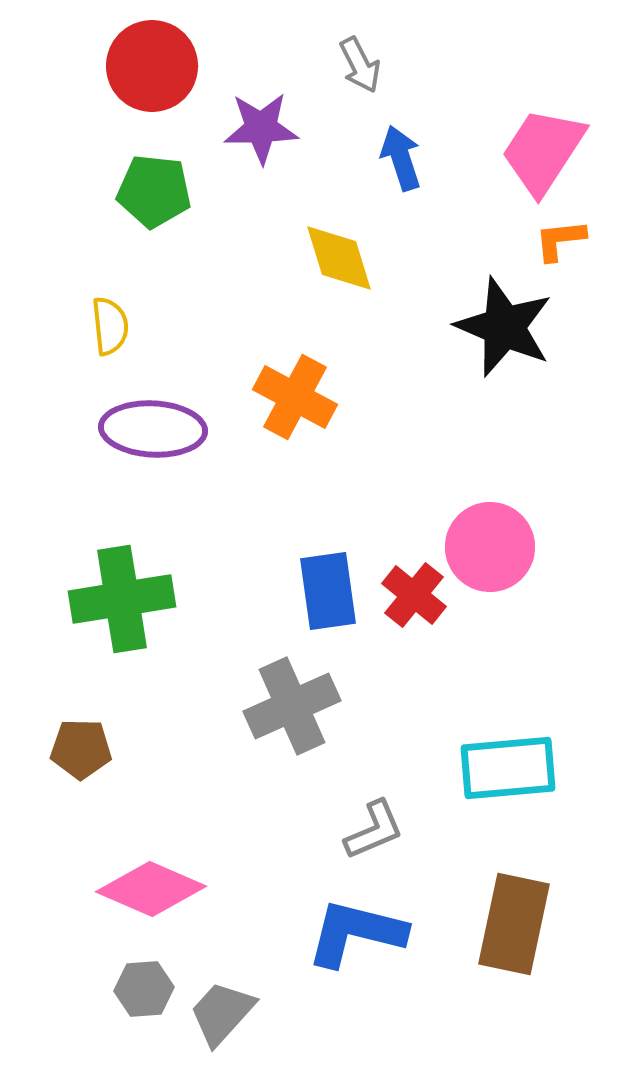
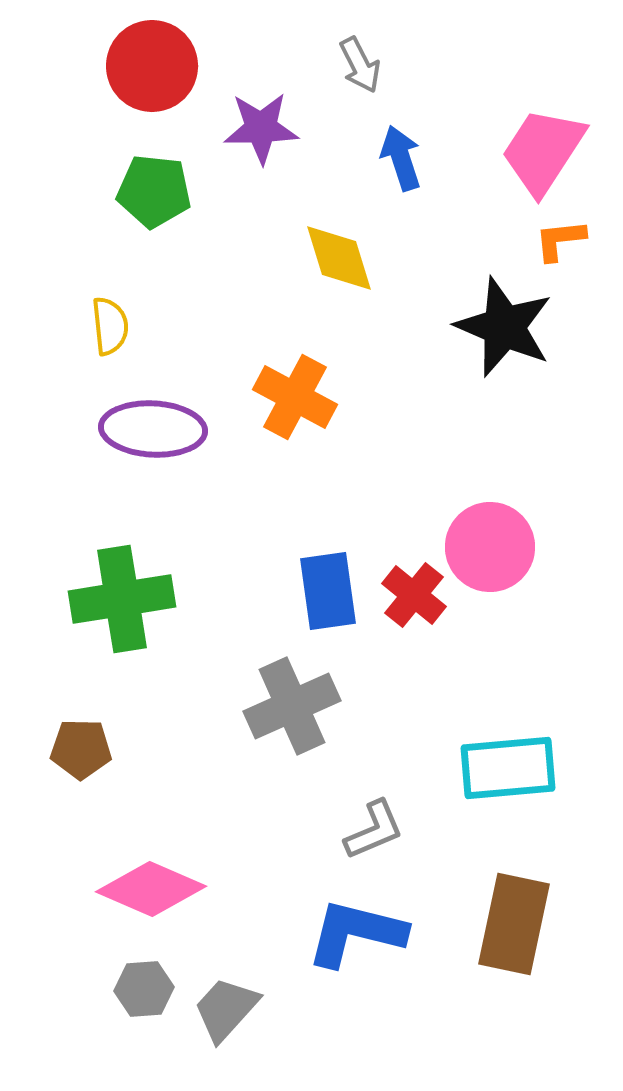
gray trapezoid: moved 4 px right, 4 px up
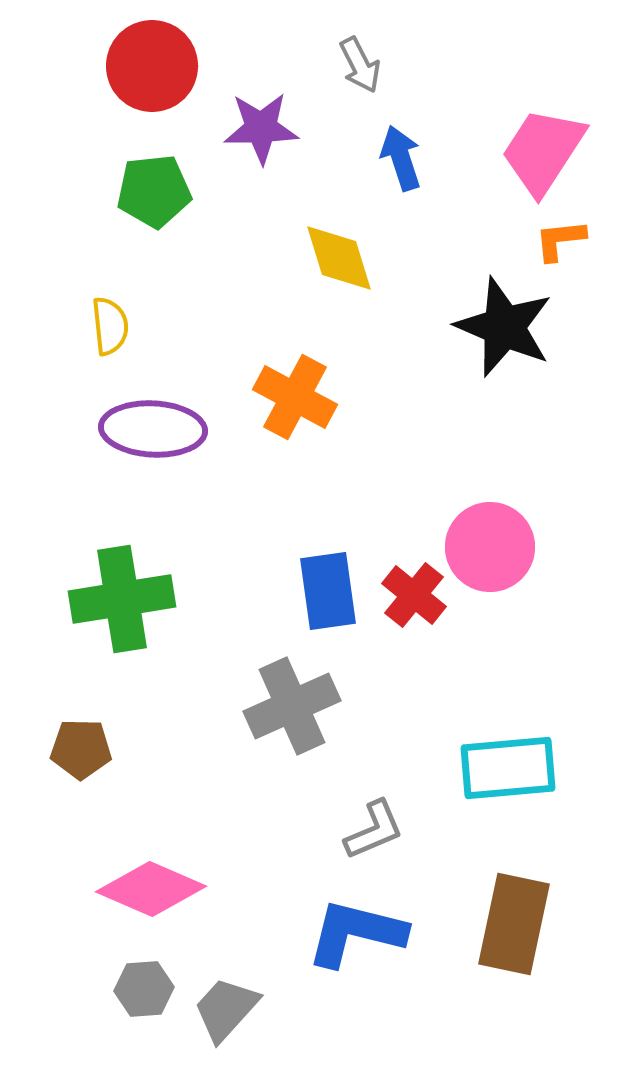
green pentagon: rotated 12 degrees counterclockwise
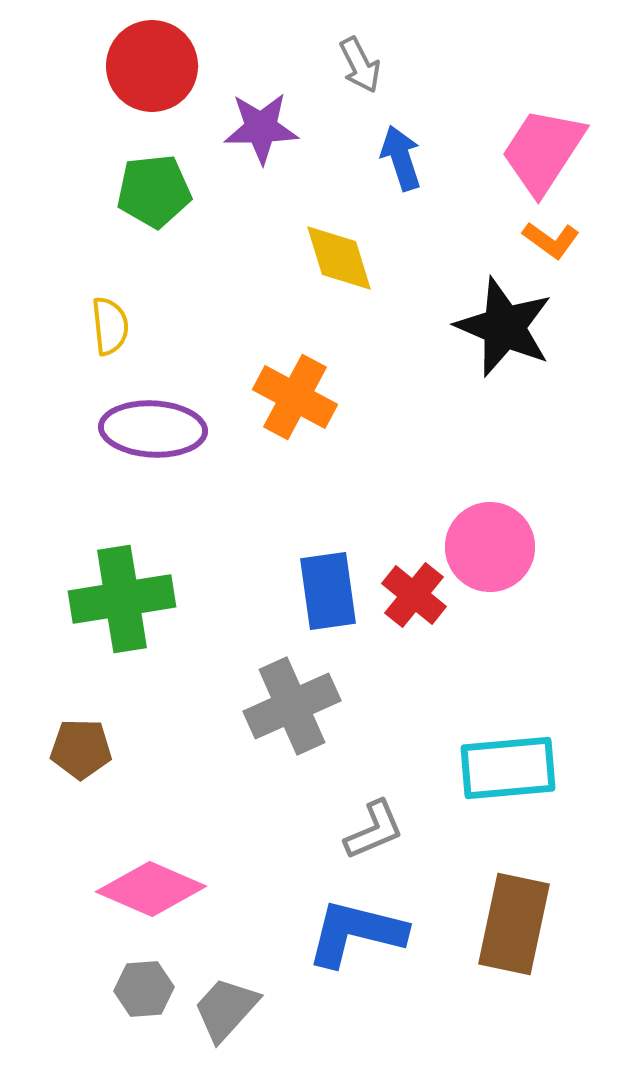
orange L-shape: moved 9 px left; rotated 138 degrees counterclockwise
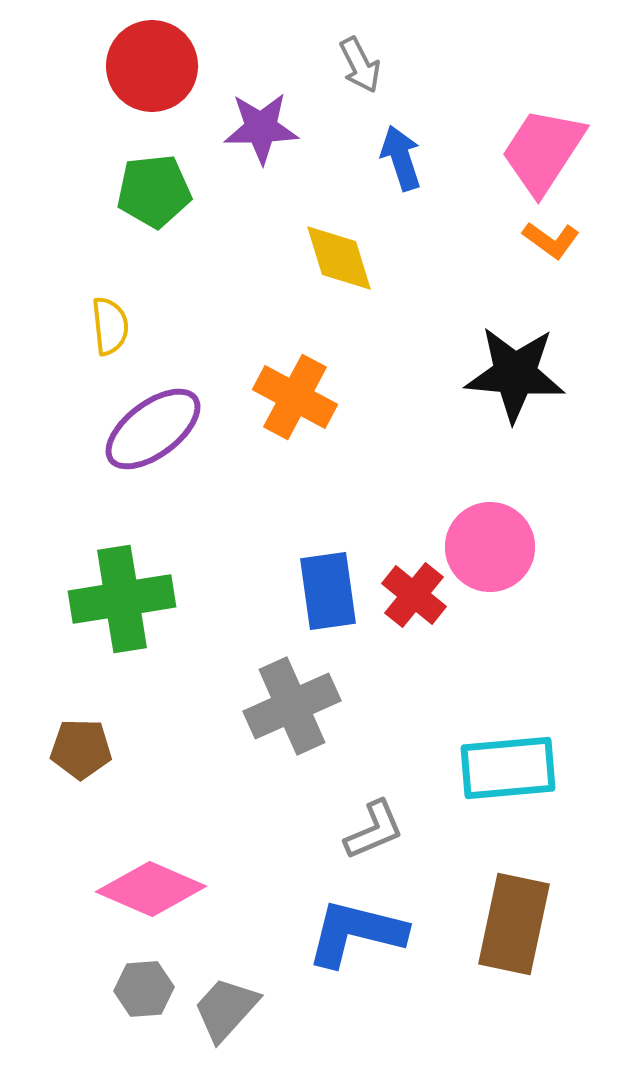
black star: moved 11 px right, 47 px down; rotated 18 degrees counterclockwise
purple ellipse: rotated 40 degrees counterclockwise
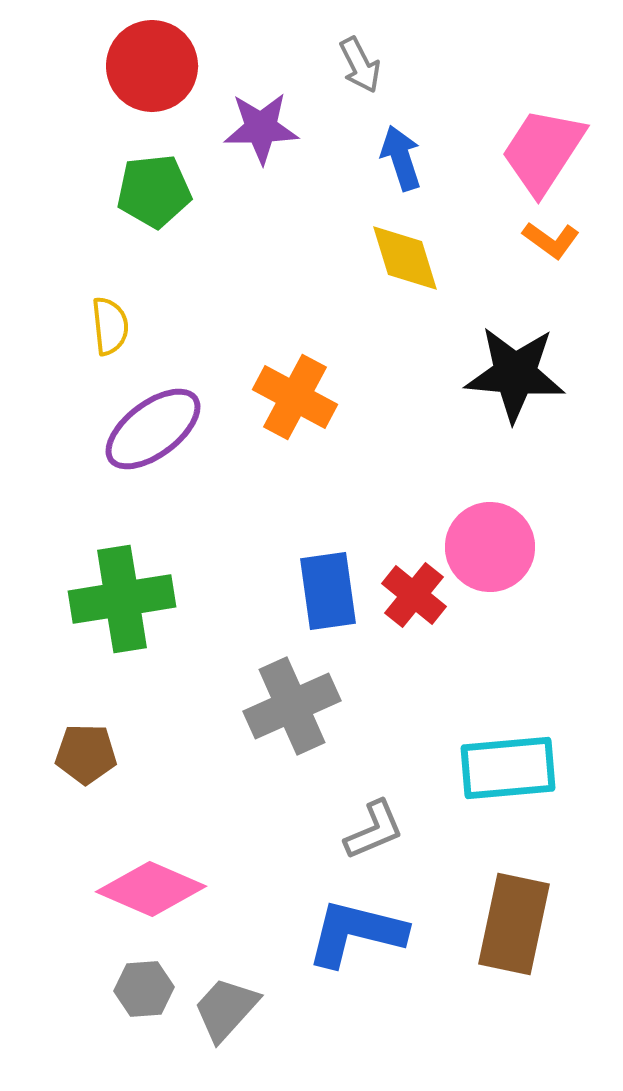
yellow diamond: moved 66 px right
brown pentagon: moved 5 px right, 5 px down
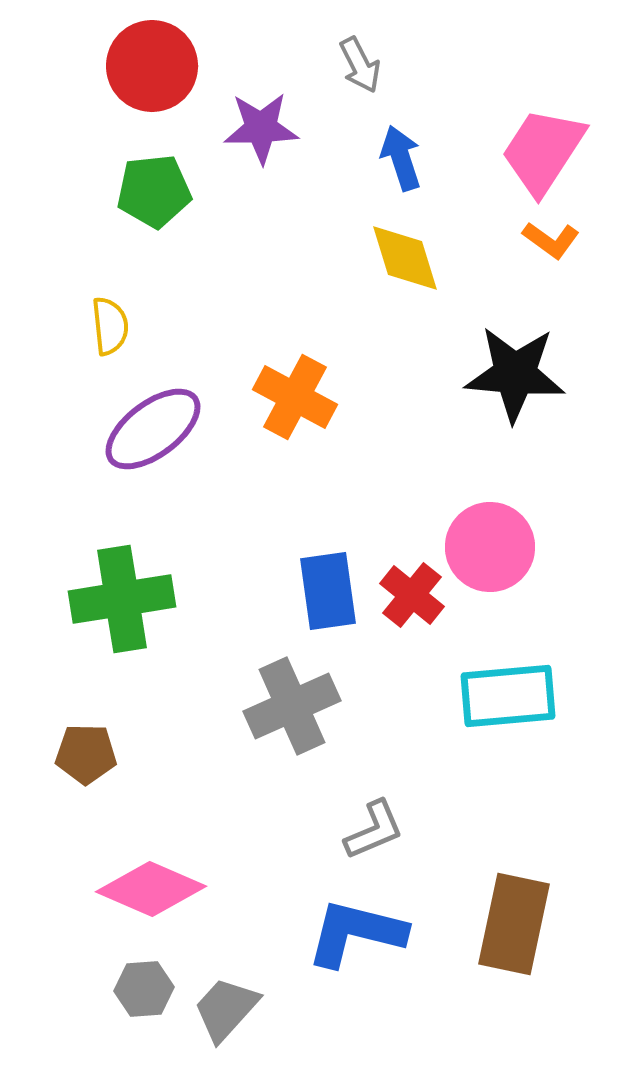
red cross: moved 2 px left
cyan rectangle: moved 72 px up
